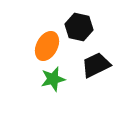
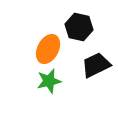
orange ellipse: moved 1 px right, 3 px down
green star: moved 4 px left, 2 px down
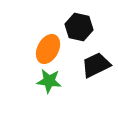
green star: rotated 20 degrees clockwise
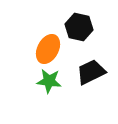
black trapezoid: moved 5 px left, 7 px down
